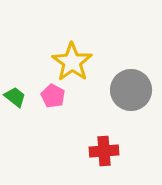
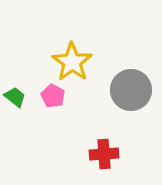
red cross: moved 3 px down
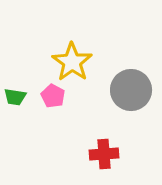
green trapezoid: rotated 150 degrees clockwise
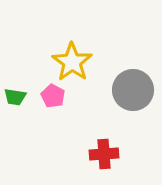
gray circle: moved 2 px right
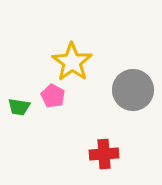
green trapezoid: moved 4 px right, 10 px down
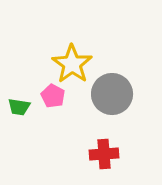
yellow star: moved 2 px down
gray circle: moved 21 px left, 4 px down
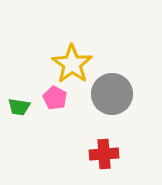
pink pentagon: moved 2 px right, 2 px down
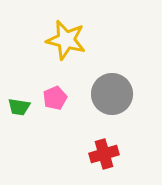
yellow star: moved 6 px left, 24 px up; rotated 21 degrees counterclockwise
pink pentagon: rotated 20 degrees clockwise
red cross: rotated 12 degrees counterclockwise
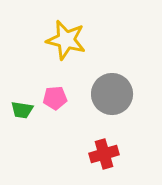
pink pentagon: rotated 20 degrees clockwise
green trapezoid: moved 3 px right, 3 px down
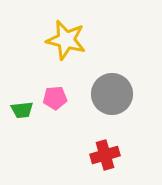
green trapezoid: rotated 15 degrees counterclockwise
red cross: moved 1 px right, 1 px down
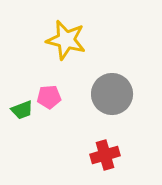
pink pentagon: moved 6 px left, 1 px up
green trapezoid: rotated 15 degrees counterclockwise
